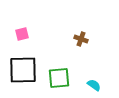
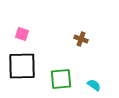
pink square: rotated 32 degrees clockwise
black square: moved 1 px left, 4 px up
green square: moved 2 px right, 1 px down
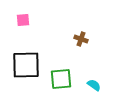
pink square: moved 1 px right, 14 px up; rotated 24 degrees counterclockwise
black square: moved 4 px right, 1 px up
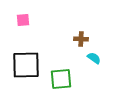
brown cross: rotated 16 degrees counterclockwise
cyan semicircle: moved 27 px up
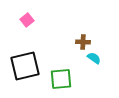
pink square: moved 4 px right; rotated 32 degrees counterclockwise
brown cross: moved 2 px right, 3 px down
black square: moved 1 px left, 1 px down; rotated 12 degrees counterclockwise
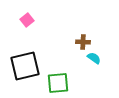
green square: moved 3 px left, 4 px down
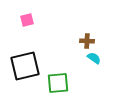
pink square: rotated 24 degrees clockwise
brown cross: moved 4 px right, 1 px up
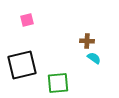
black square: moved 3 px left, 1 px up
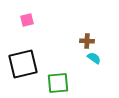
black square: moved 1 px right, 1 px up
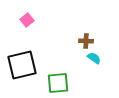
pink square: rotated 24 degrees counterclockwise
brown cross: moved 1 px left
black square: moved 1 px left, 1 px down
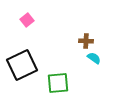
black square: rotated 12 degrees counterclockwise
